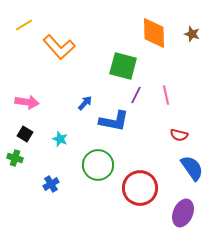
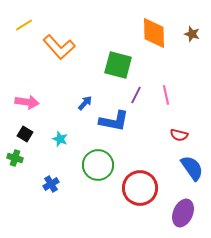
green square: moved 5 px left, 1 px up
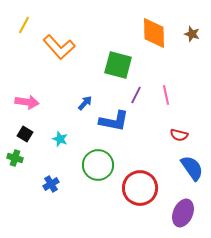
yellow line: rotated 30 degrees counterclockwise
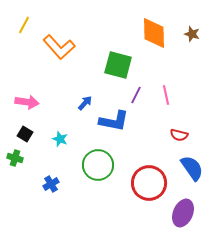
red circle: moved 9 px right, 5 px up
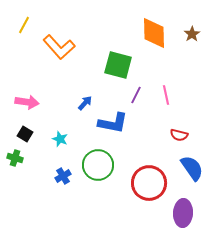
brown star: rotated 21 degrees clockwise
blue L-shape: moved 1 px left, 2 px down
blue cross: moved 12 px right, 8 px up
purple ellipse: rotated 20 degrees counterclockwise
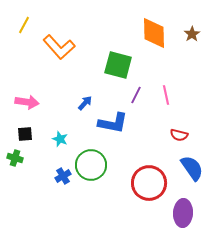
black square: rotated 35 degrees counterclockwise
green circle: moved 7 px left
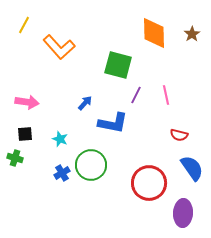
blue cross: moved 1 px left, 3 px up
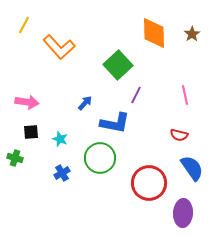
green square: rotated 32 degrees clockwise
pink line: moved 19 px right
blue L-shape: moved 2 px right
black square: moved 6 px right, 2 px up
green circle: moved 9 px right, 7 px up
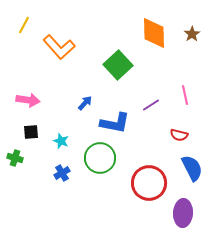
purple line: moved 15 px right, 10 px down; rotated 30 degrees clockwise
pink arrow: moved 1 px right, 2 px up
cyan star: moved 1 px right, 2 px down
blue semicircle: rotated 8 degrees clockwise
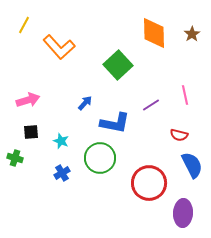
pink arrow: rotated 25 degrees counterclockwise
blue semicircle: moved 3 px up
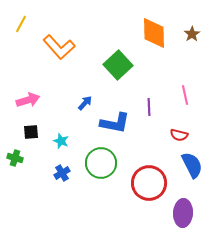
yellow line: moved 3 px left, 1 px up
purple line: moved 2 px left, 2 px down; rotated 60 degrees counterclockwise
green circle: moved 1 px right, 5 px down
